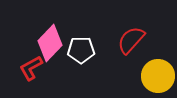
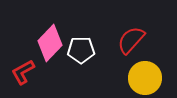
red L-shape: moved 8 px left, 4 px down
yellow circle: moved 13 px left, 2 px down
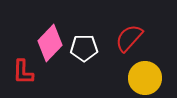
red semicircle: moved 2 px left, 2 px up
white pentagon: moved 3 px right, 2 px up
red L-shape: rotated 60 degrees counterclockwise
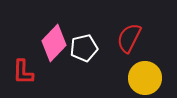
red semicircle: rotated 16 degrees counterclockwise
pink diamond: moved 4 px right
white pentagon: rotated 12 degrees counterclockwise
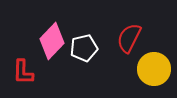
pink diamond: moved 2 px left, 2 px up
yellow circle: moved 9 px right, 9 px up
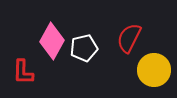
pink diamond: rotated 15 degrees counterclockwise
yellow circle: moved 1 px down
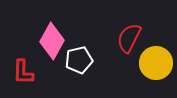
white pentagon: moved 5 px left, 12 px down
yellow circle: moved 2 px right, 7 px up
